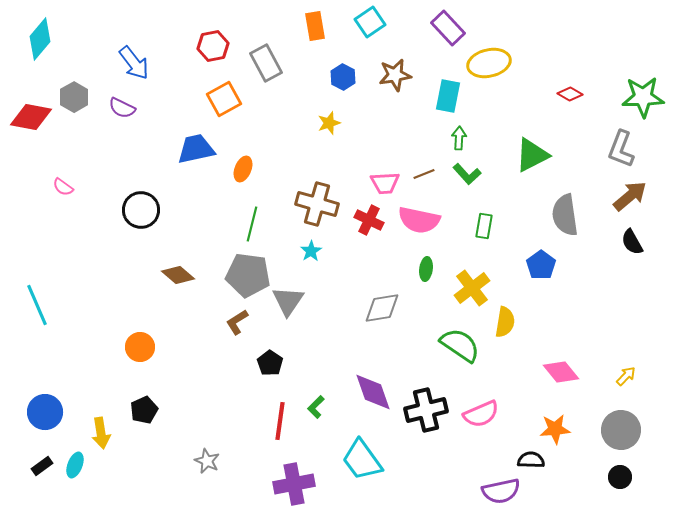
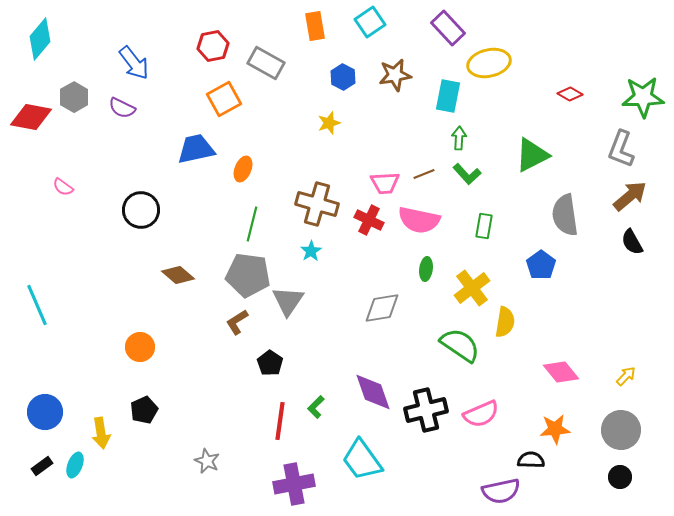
gray rectangle at (266, 63): rotated 33 degrees counterclockwise
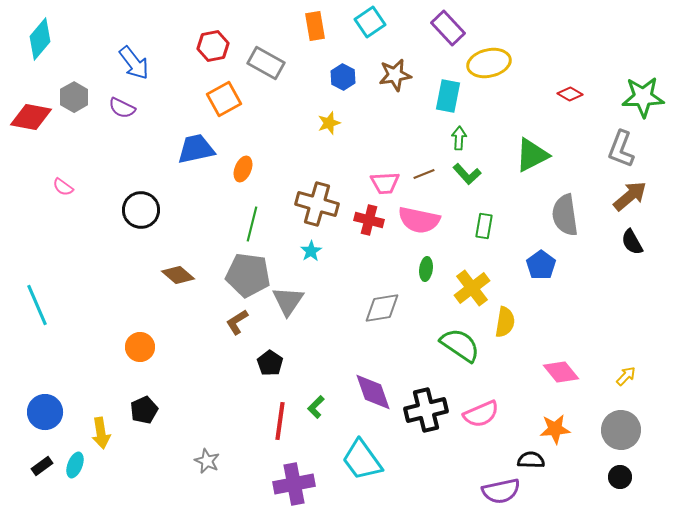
red cross at (369, 220): rotated 12 degrees counterclockwise
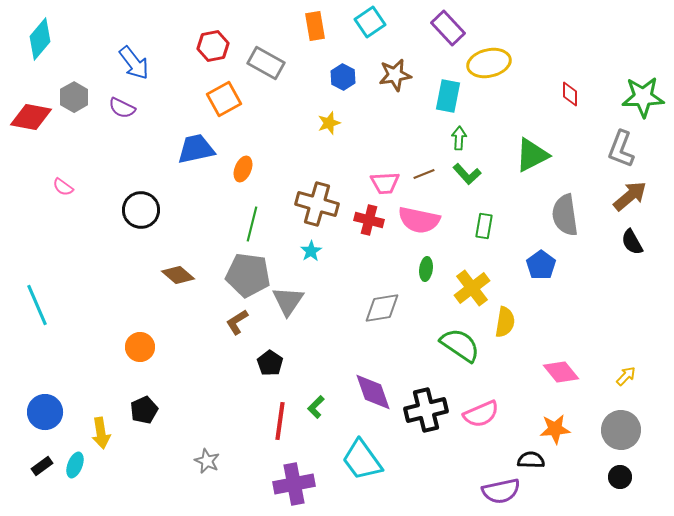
red diamond at (570, 94): rotated 60 degrees clockwise
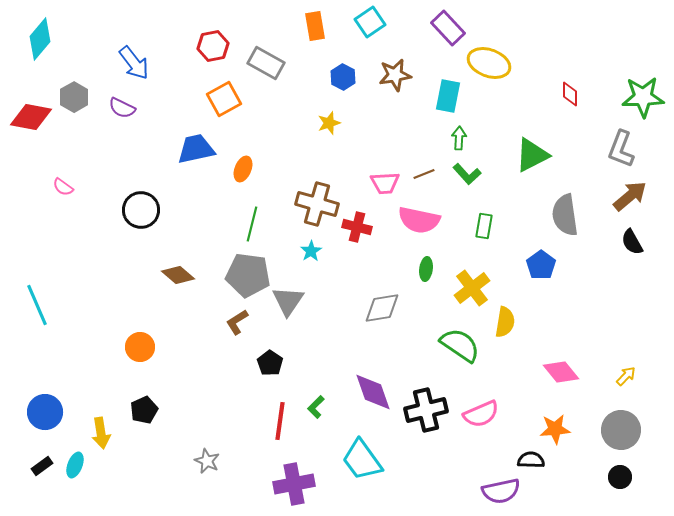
yellow ellipse at (489, 63): rotated 33 degrees clockwise
red cross at (369, 220): moved 12 px left, 7 px down
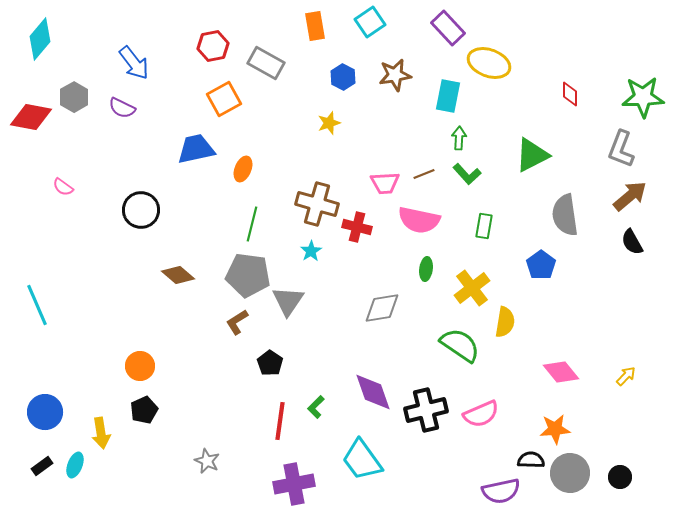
orange circle at (140, 347): moved 19 px down
gray circle at (621, 430): moved 51 px left, 43 px down
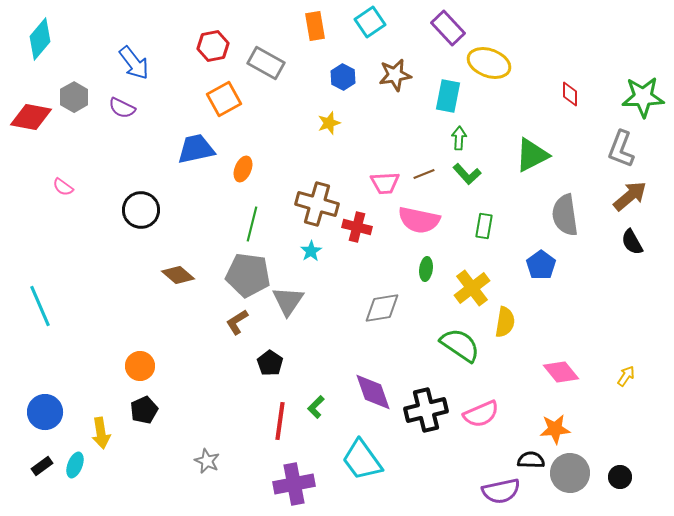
cyan line at (37, 305): moved 3 px right, 1 px down
yellow arrow at (626, 376): rotated 10 degrees counterclockwise
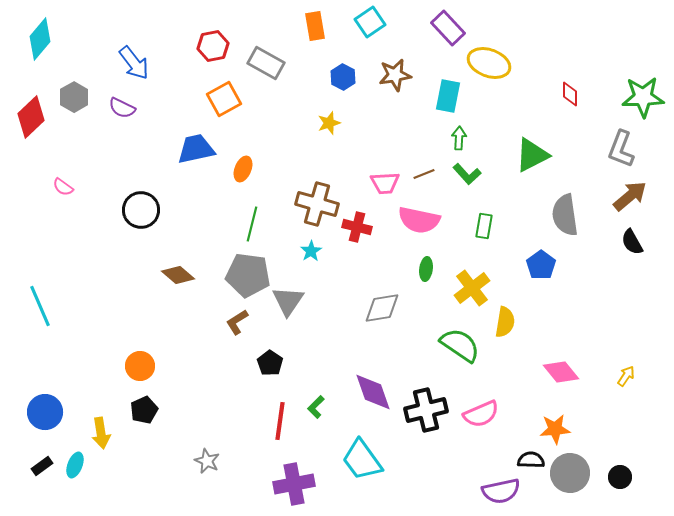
red diamond at (31, 117): rotated 54 degrees counterclockwise
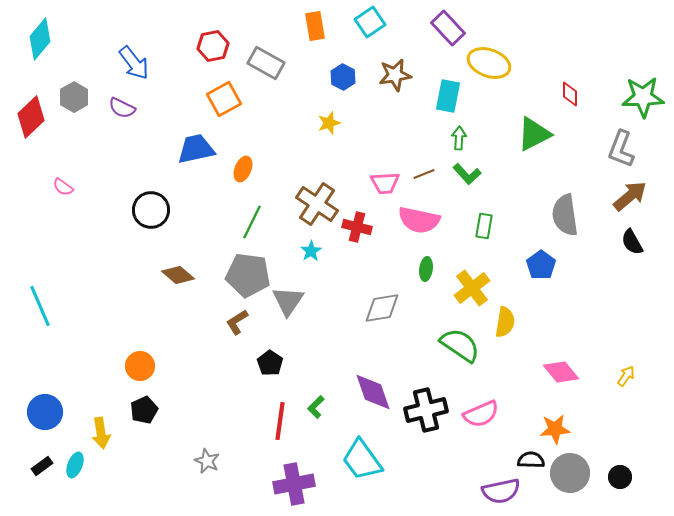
green triangle at (532, 155): moved 2 px right, 21 px up
brown cross at (317, 204): rotated 18 degrees clockwise
black circle at (141, 210): moved 10 px right
green line at (252, 224): moved 2 px up; rotated 12 degrees clockwise
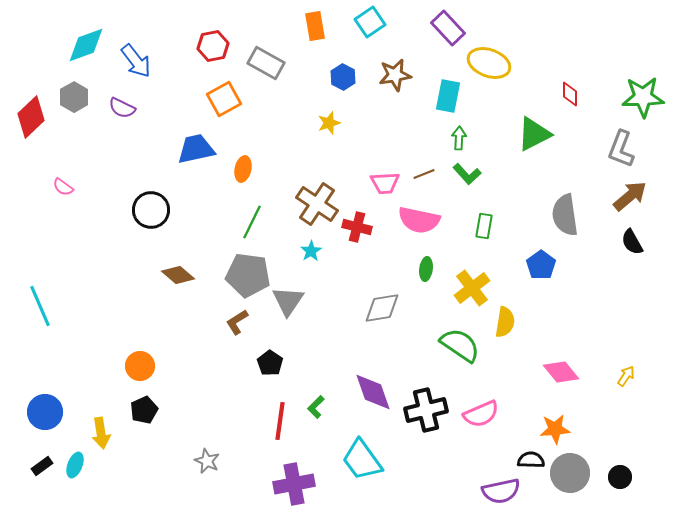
cyan diamond at (40, 39): moved 46 px right, 6 px down; rotated 30 degrees clockwise
blue arrow at (134, 63): moved 2 px right, 2 px up
orange ellipse at (243, 169): rotated 10 degrees counterclockwise
